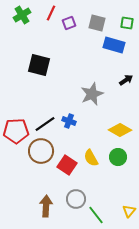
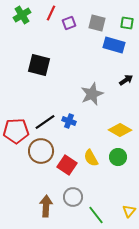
black line: moved 2 px up
gray circle: moved 3 px left, 2 px up
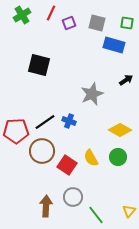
brown circle: moved 1 px right
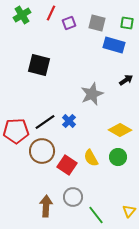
blue cross: rotated 24 degrees clockwise
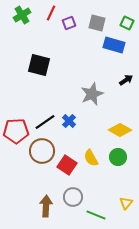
green square: rotated 16 degrees clockwise
yellow triangle: moved 3 px left, 8 px up
green line: rotated 30 degrees counterclockwise
